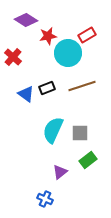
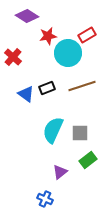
purple diamond: moved 1 px right, 4 px up
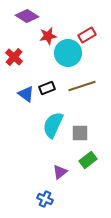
red cross: moved 1 px right
cyan semicircle: moved 5 px up
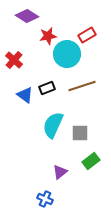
cyan circle: moved 1 px left, 1 px down
red cross: moved 3 px down
blue triangle: moved 1 px left, 1 px down
green rectangle: moved 3 px right, 1 px down
